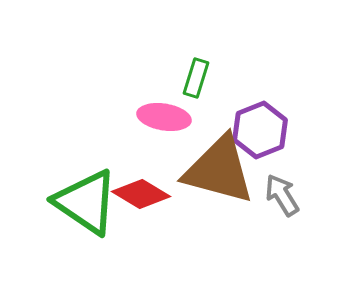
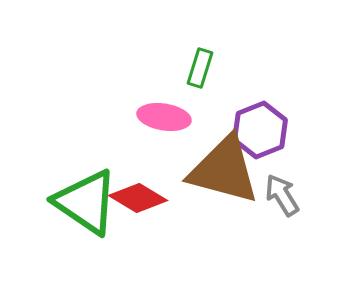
green rectangle: moved 4 px right, 10 px up
brown triangle: moved 5 px right
red diamond: moved 3 px left, 4 px down
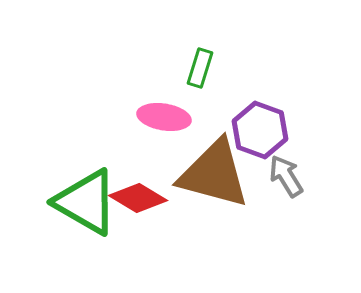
purple hexagon: rotated 18 degrees counterclockwise
brown triangle: moved 10 px left, 4 px down
gray arrow: moved 4 px right, 19 px up
green triangle: rotated 4 degrees counterclockwise
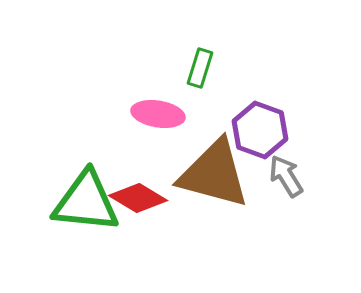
pink ellipse: moved 6 px left, 3 px up
green triangle: rotated 24 degrees counterclockwise
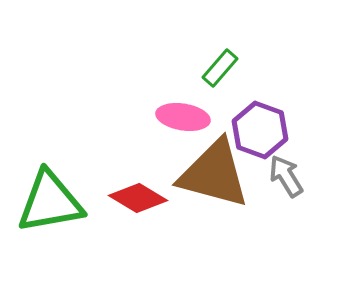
green rectangle: moved 20 px right; rotated 24 degrees clockwise
pink ellipse: moved 25 px right, 3 px down
green triangle: moved 36 px left; rotated 16 degrees counterclockwise
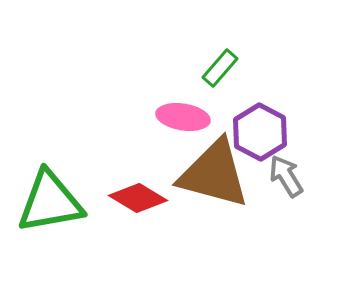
purple hexagon: moved 2 px down; rotated 8 degrees clockwise
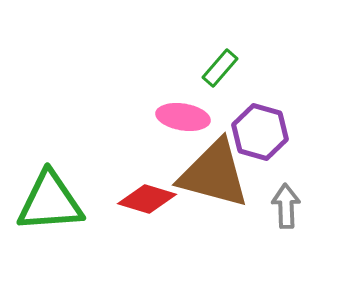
purple hexagon: rotated 12 degrees counterclockwise
gray arrow: moved 30 px down; rotated 30 degrees clockwise
red diamond: moved 9 px right, 1 px down; rotated 14 degrees counterclockwise
green triangle: rotated 6 degrees clockwise
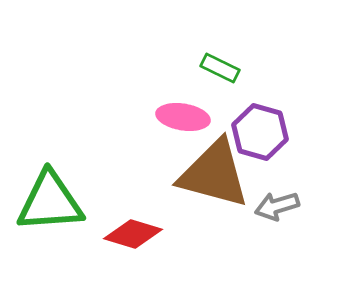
green rectangle: rotated 75 degrees clockwise
red diamond: moved 14 px left, 35 px down
gray arrow: moved 9 px left; rotated 105 degrees counterclockwise
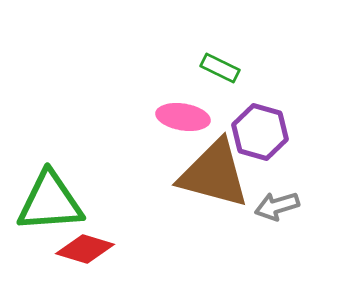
red diamond: moved 48 px left, 15 px down
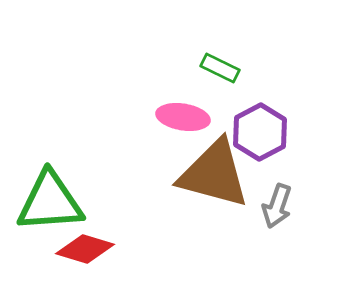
purple hexagon: rotated 16 degrees clockwise
gray arrow: rotated 54 degrees counterclockwise
